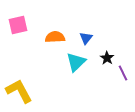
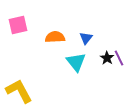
cyan triangle: rotated 25 degrees counterclockwise
purple line: moved 4 px left, 15 px up
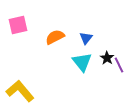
orange semicircle: rotated 24 degrees counterclockwise
purple line: moved 7 px down
cyan triangle: moved 6 px right
yellow L-shape: moved 1 px right; rotated 12 degrees counterclockwise
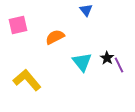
blue triangle: moved 28 px up; rotated 16 degrees counterclockwise
yellow L-shape: moved 7 px right, 11 px up
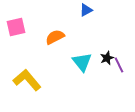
blue triangle: rotated 40 degrees clockwise
pink square: moved 2 px left, 2 px down
black star: rotated 16 degrees clockwise
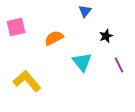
blue triangle: moved 1 px left, 1 px down; rotated 24 degrees counterclockwise
orange semicircle: moved 1 px left, 1 px down
black star: moved 1 px left, 22 px up
yellow L-shape: moved 1 px down
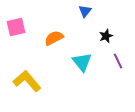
purple line: moved 1 px left, 4 px up
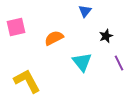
purple line: moved 1 px right, 2 px down
yellow L-shape: rotated 12 degrees clockwise
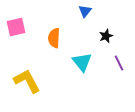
orange semicircle: rotated 60 degrees counterclockwise
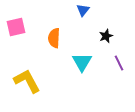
blue triangle: moved 2 px left, 1 px up
cyan triangle: rotated 10 degrees clockwise
